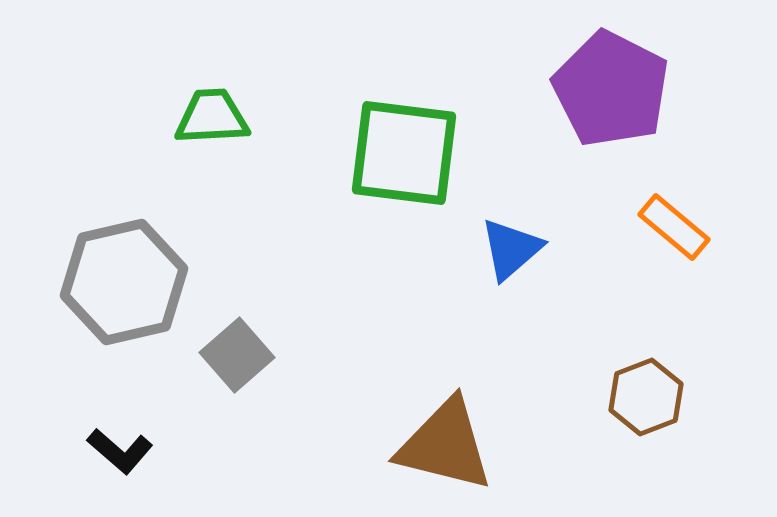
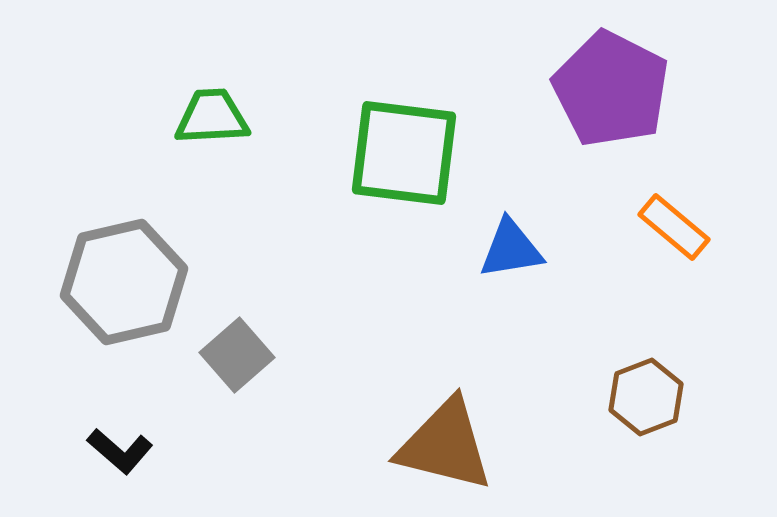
blue triangle: rotated 32 degrees clockwise
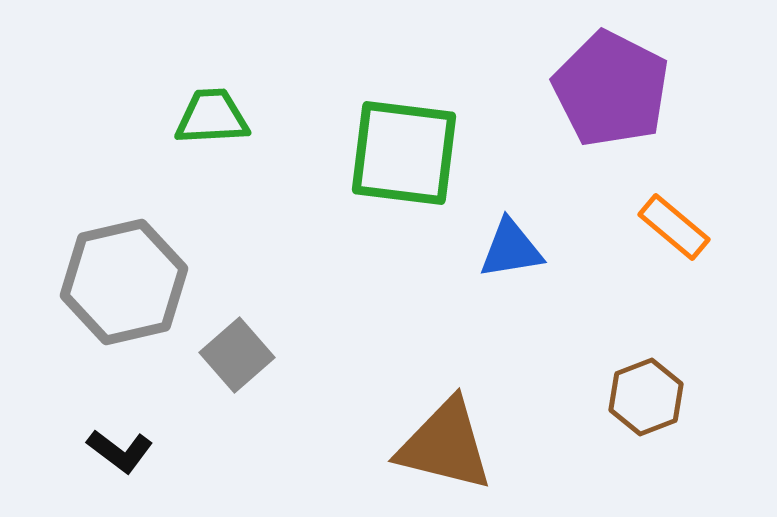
black L-shape: rotated 4 degrees counterclockwise
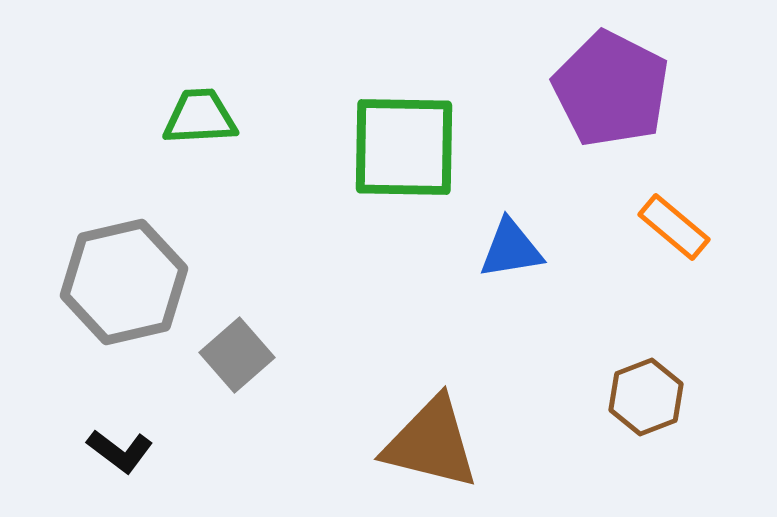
green trapezoid: moved 12 px left
green square: moved 6 px up; rotated 6 degrees counterclockwise
brown triangle: moved 14 px left, 2 px up
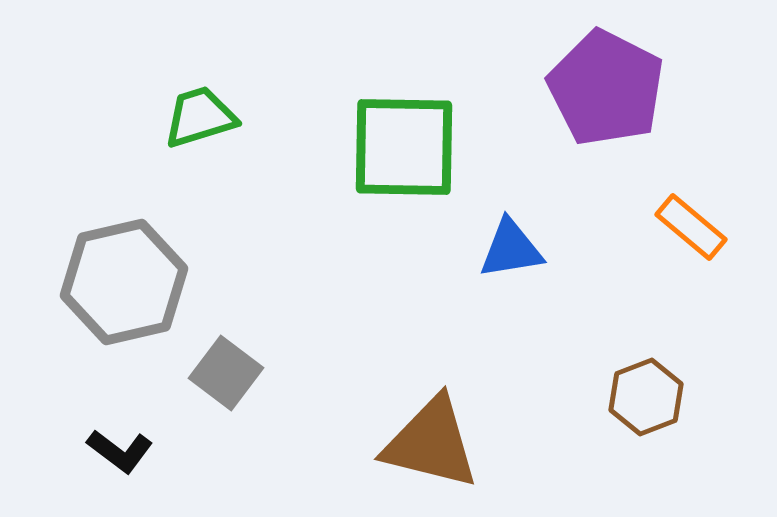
purple pentagon: moved 5 px left, 1 px up
green trapezoid: rotated 14 degrees counterclockwise
orange rectangle: moved 17 px right
gray square: moved 11 px left, 18 px down; rotated 12 degrees counterclockwise
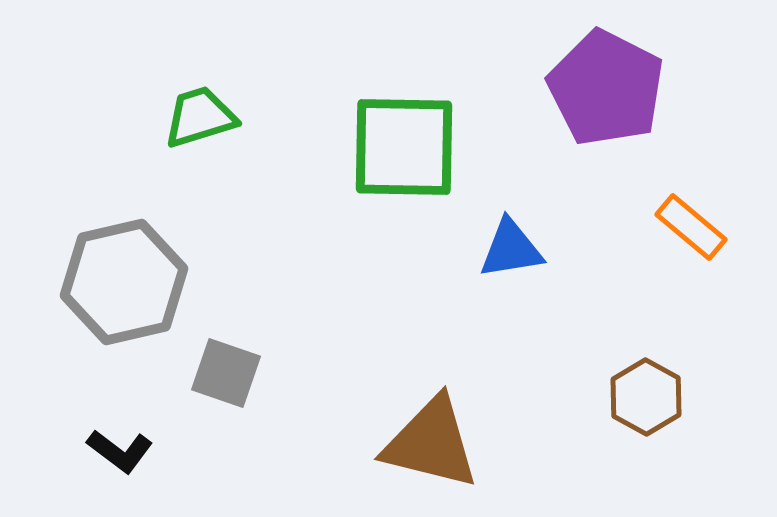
gray square: rotated 18 degrees counterclockwise
brown hexagon: rotated 10 degrees counterclockwise
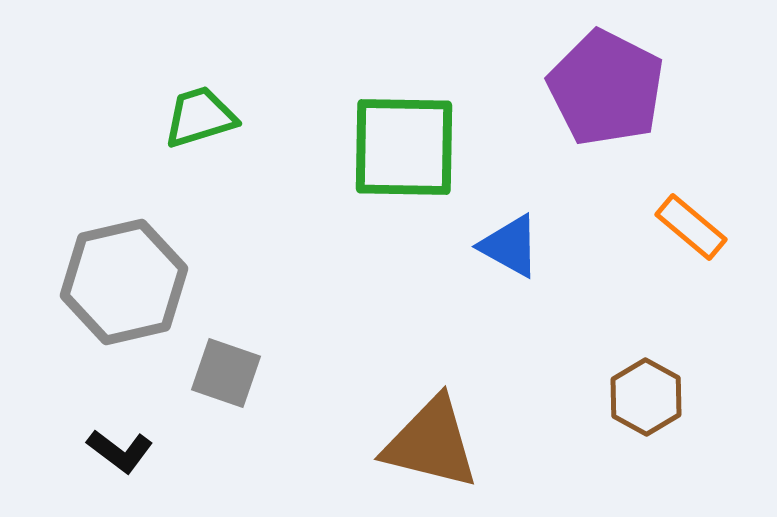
blue triangle: moved 1 px left, 3 px up; rotated 38 degrees clockwise
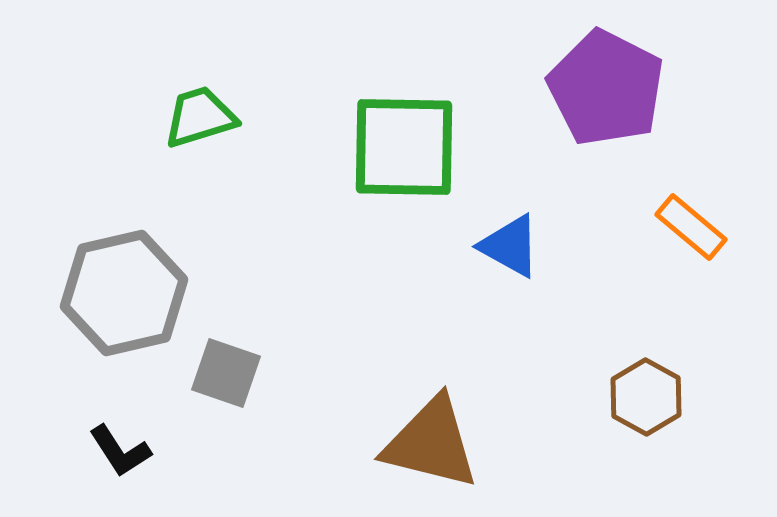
gray hexagon: moved 11 px down
black L-shape: rotated 20 degrees clockwise
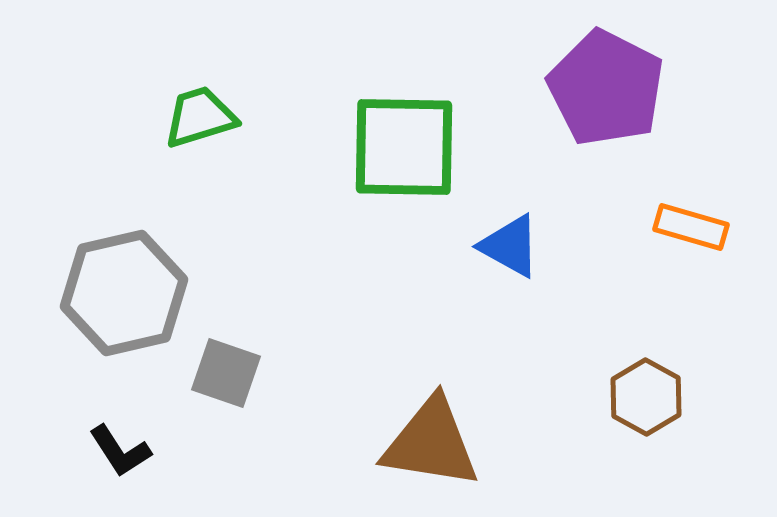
orange rectangle: rotated 24 degrees counterclockwise
brown triangle: rotated 5 degrees counterclockwise
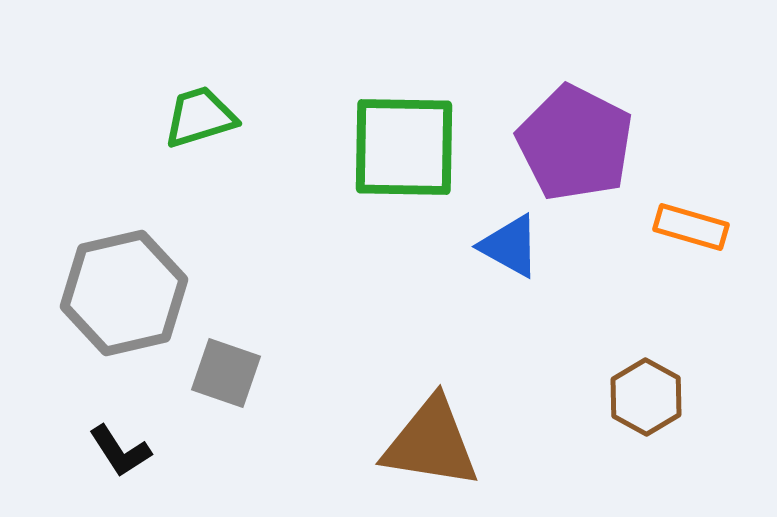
purple pentagon: moved 31 px left, 55 px down
